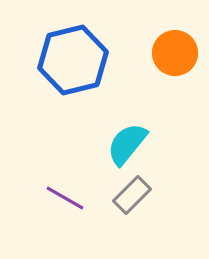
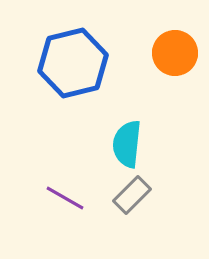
blue hexagon: moved 3 px down
cyan semicircle: rotated 33 degrees counterclockwise
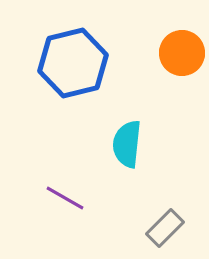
orange circle: moved 7 px right
gray rectangle: moved 33 px right, 33 px down
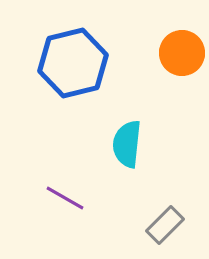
gray rectangle: moved 3 px up
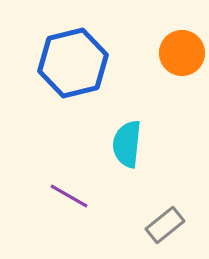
purple line: moved 4 px right, 2 px up
gray rectangle: rotated 6 degrees clockwise
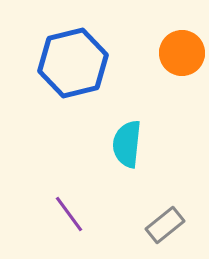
purple line: moved 18 px down; rotated 24 degrees clockwise
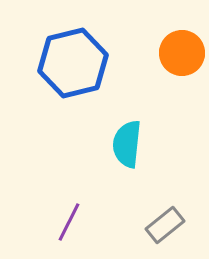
purple line: moved 8 px down; rotated 63 degrees clockwise
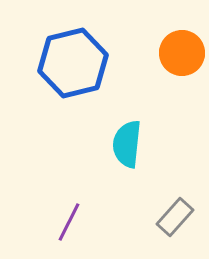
gray rectangle: moved 10 px right, 8 px up; rotated 9 degrees counterclockwise
